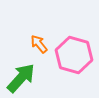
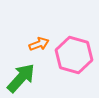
orange arrow: rotated 108 degrees clockwise
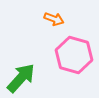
orange arrow: moved 15 px right, 25 px up; rotated 42 degrees clockwise
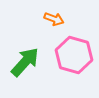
green arrow: moved 4 px right, 16 px up
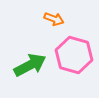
green arrow: moved 5 px right, 3 px down; rotated 20 degrees clockwise
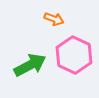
pink hexagon: rotated 9 degrees clockwise
